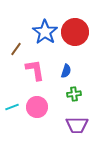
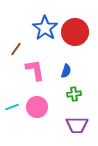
blue star: moved 4 px up
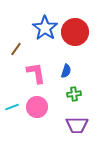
pink L-shape: moved 1 px right, 3 px down
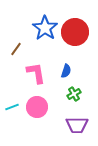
green cross: rotated 24 degrees counterclockwise
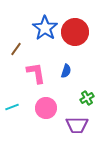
green cross: moved 13 px right, 4 px down
pink circle: moved 9 px right, 1 px down
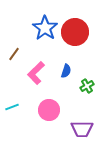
brown line: moved 2 px left, 5 px down
pink L-shape: rotated 125 degrees counterclockwise
green cross: moved 12 px up
pink circle: moved 3 px right, 2 px down
purple trapezoid: moved 5 px right, 4 px down
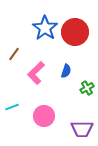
green cross: moved 2 px down
pink circle: moved 5 px left, 6 px down
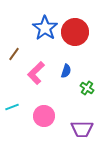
green cross: rotated 24 degrees counterclockwise
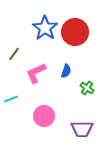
pink L-shape: rotated 20 degrees clockwise
cyan line: moved 1 px left, 8 px up
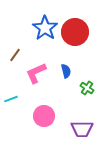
brown line: moved 1 px right, 1 px down
blue semicircle: rotated 32 degrees counterclockwise
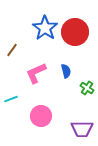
brown line: moved 3 px left, 5 px up
pink circle: moved 3 px left
